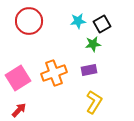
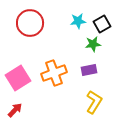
red circle: moved 1 px right, 2 px down
red arrow: moved 4 px left
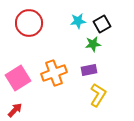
red circle: moved 1 px left
yellow L-shape: moved 4 px right, 7 px up
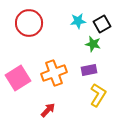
green star: rotated 21 degrees clockwise
red arrow: moved 33 px right
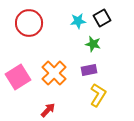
black square: moved 6 px up
orange cross: rotated 25 degrees counterclockwise
pink square: moved 1 px up
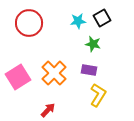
purple rectangle: rotated 21 degrees clockwise
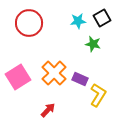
purple rectangle: moved 9 px left, 9 px down; rotated 14 degrees clockwise
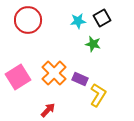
red circle: moved 1 px left, 3 px up
